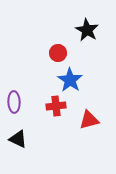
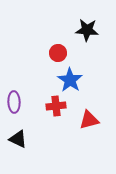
black star: rotated 25 degrees counterclockwise
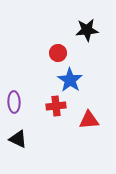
black star: rotated 10 degrees counterclockwise
red triangle: rotated 10 degrees clockwise
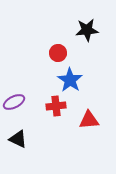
purple ellipse: rotated 65 degrees clockwise
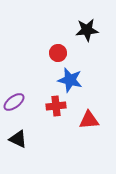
blue star: rotated 20 degrees counterclockwise
purple ellipse: rotated 10 degrees counterclockwise
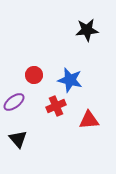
red circle: moved 24 px left, 22 px down
red cross: rotated 18 degrees counterclockwise
black triangle: rotated 24 degrees clockwise
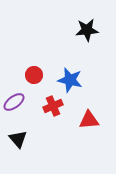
red cross: moved 3 px left
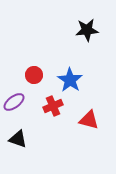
blue star: rotated 20 degrees clockwise
red triangle: rotated 20 degrees clockwise
black triangle: rotated 30 degrees counterclockwise
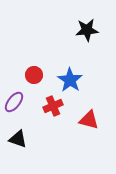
purple ellipse: rotated 15 degrees counterclockwise
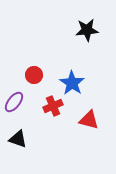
blue star: moved 2 px right, 3 px down
